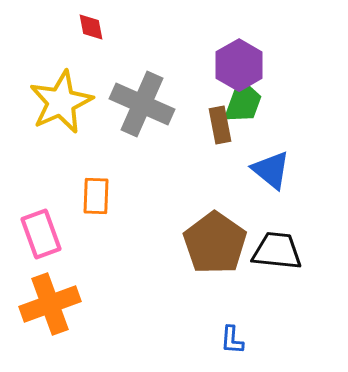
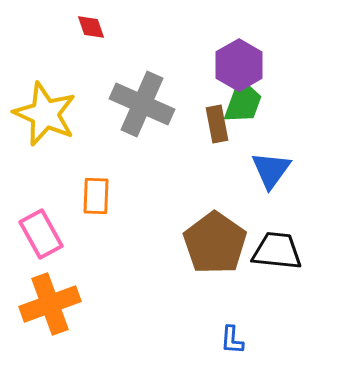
red diamond: rotated 8 degrees counterclockwise
yellow star: moved 16 px left, 12 px down; rotated 24 degrees counterclockwise
brown rectangle: moved 3 px left, 1 px up
blue triangle: rotated 27 degrees clockwise
pink rectangle: rotated 9 degrees counterclockwise
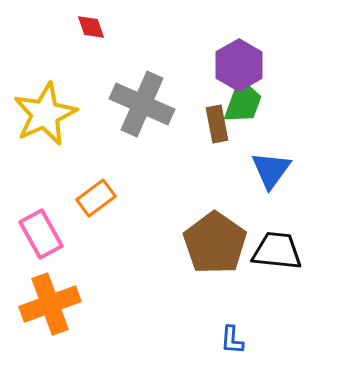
yellow star: rotated 24 degrees clockwise
orange rectangle: moved 2 px down; rotated 51 degrees clockwise
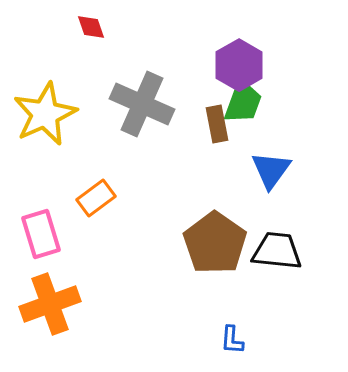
pink rectangle: rotated 12 degrees clockwise
